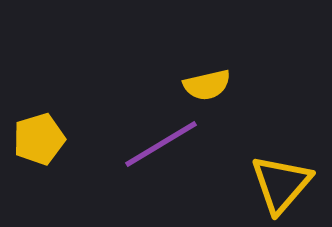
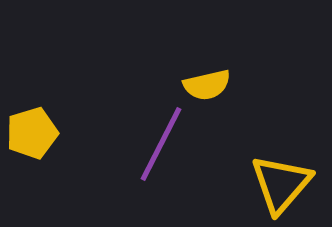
yellow pentagon: moved 7 px left, 6 px up
purple line: rotated 32 degrees counterclockwise
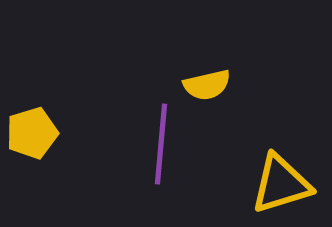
purple line: rotated 22 degrees counterclockwise
yellow triangle: rotated 32 degrees clockwise
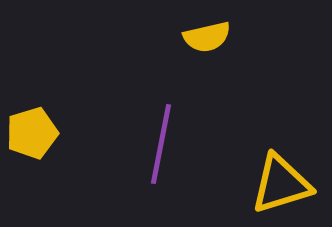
yellow semicircle: moved 48 px up
purple line: rotated 6 degrees clockwise
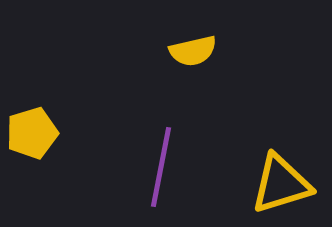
yellow semicircle: moved 14 px left, 14 px down
purple line: moved 23 px down
